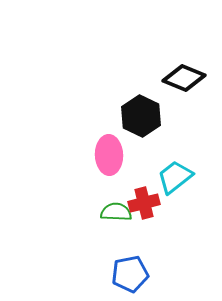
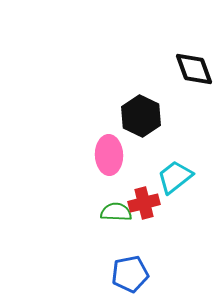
black diamond: moved 10 px right, 9 px up; rotated 48 degrees clockwise
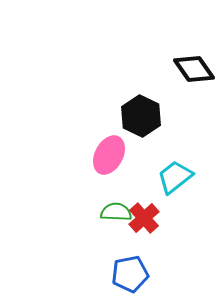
black diamond: rotated 15 degrees counterclockwise
pink ellipse: rotated 30 degrees clockwise
red cross: moved 15 px down; rotated 28 degrees counterclockwise
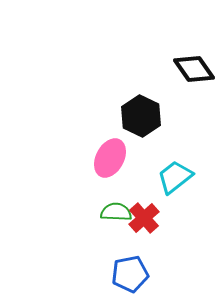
pink ellipse: moved 1 px right, 3 px down
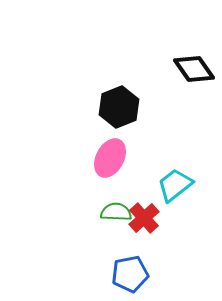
black hexagon: moved 22 px left, 9 px up; rotated 12 degrees clockwise
cyan trapezoid: moved 8 px down
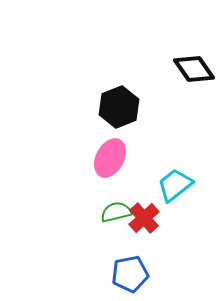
green semicircle: rotated 16 degrees counterclockwise
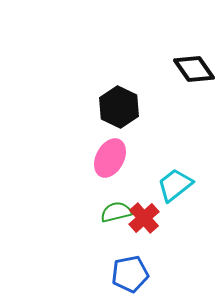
black hexagon: rotated 12 degrees counterclockwise
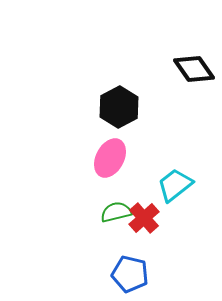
black hexagon: rotated 6 degrees clockwise
blue pentagon: rotated 24 degrees clockwise
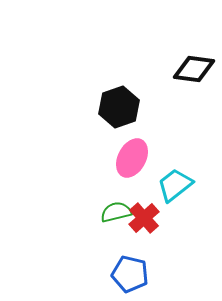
black diamond: rotated 48 degrees counterclockwise
black hexagon: rotated 9 degrees clockwise
pink ellipse: moved 22 px right
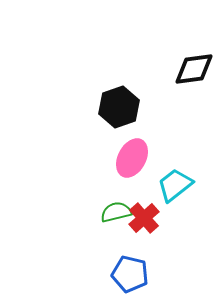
black diamond: rotated 15 degrees counterclockwise
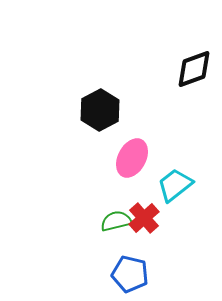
black diamond: rotated 12 degrees counterclockwise
black hexagon: moved 19 px left, 3 px down; rotated 9 degrees counterclockwise
green semicircle: moved 9 px down
